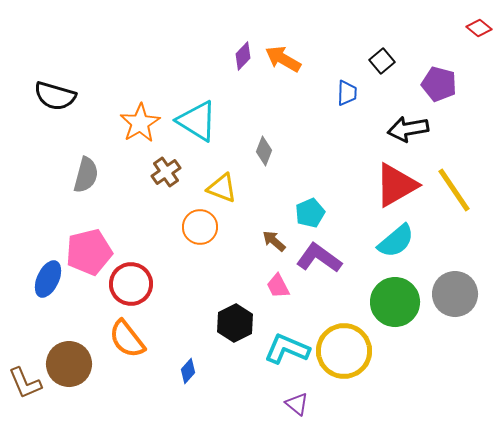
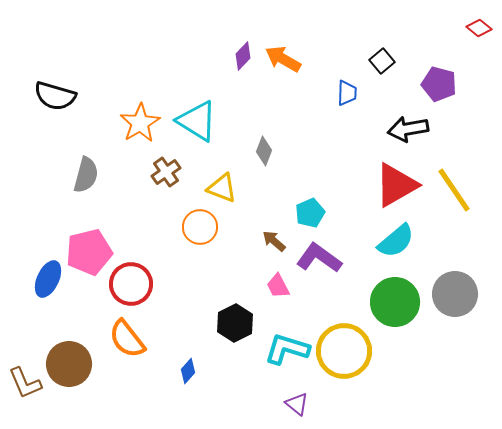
cyan L-shape: rotated 6 degrees counterclockwise
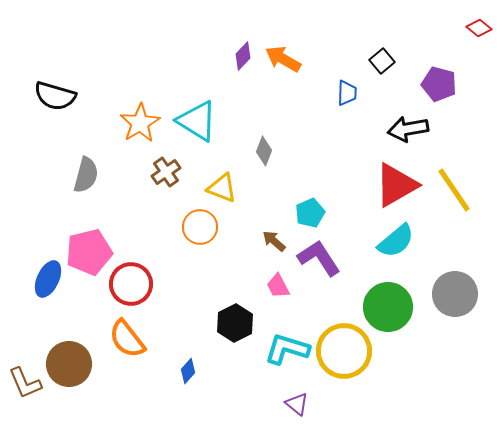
purple L-shape: rotated 21 degrees clockwise
green circle: moved 7 px left, 5 px down
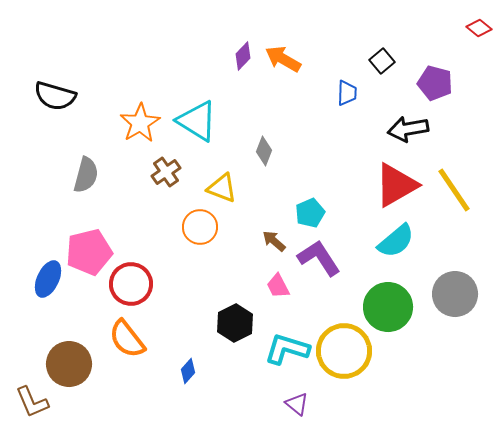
purple pentagon: moved 4 px left, 1 px up
brown L-shape: moved 7 px right, 19 px down
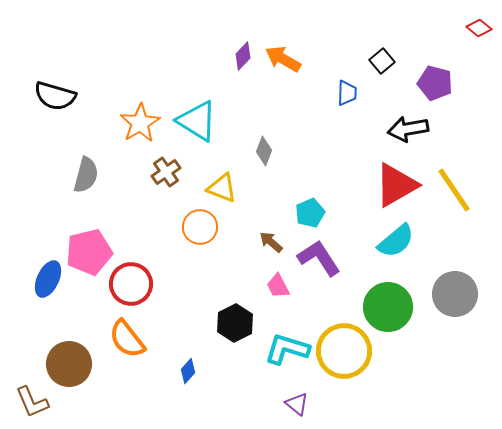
brown arrow: moved 3 px left, 1 px down
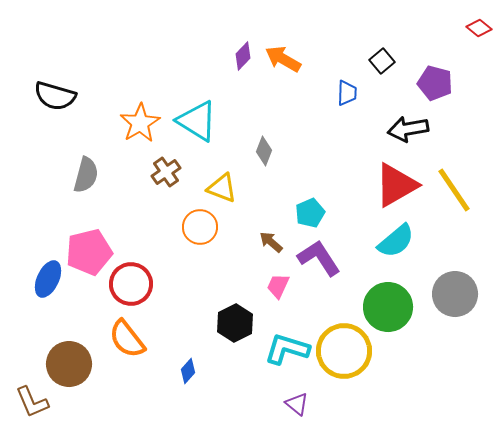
pink trapezoid: rotated 52 degrees clockwise
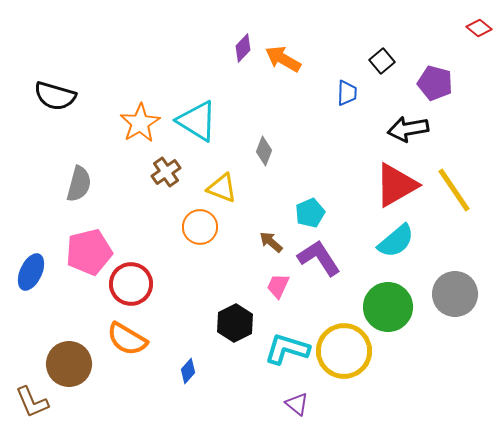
purple diamond: moved 8 px up
gray semicircle: moved 7 px left, 9 px down
blue ellipse: moved 17 px left, 7 px up
orange semicircle: rotated 21 degrees counterclockwise
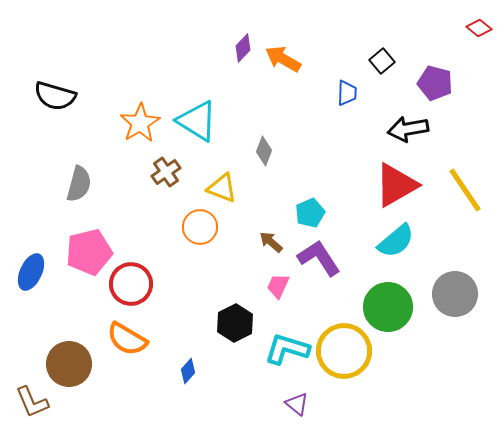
yellow line: moved 11 px right
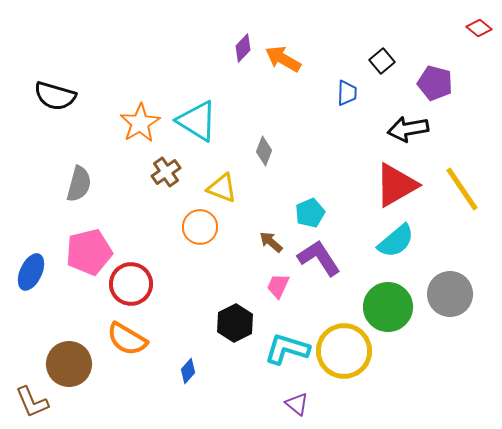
yellow line: moved 3 px left, 1 px up
gray circle: moved 5 px left
